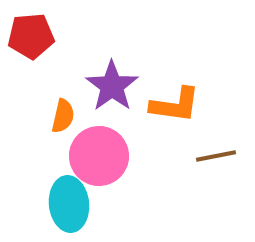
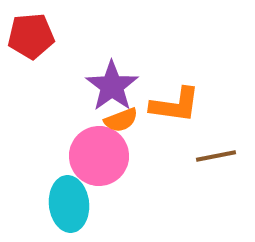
orange semicircle: moved 58 px right, 4 px down; rotated 56 degrees clockwise
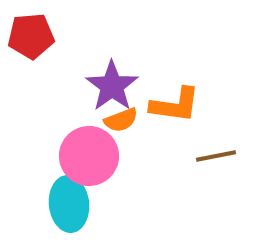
pink circle: moved 10 px left
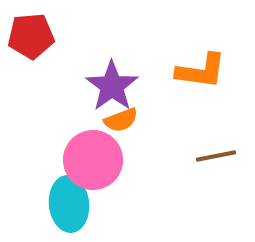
orange L-shape: moved 26 px right, 34 px up
pink circle: moved 4 px right, 4 px down
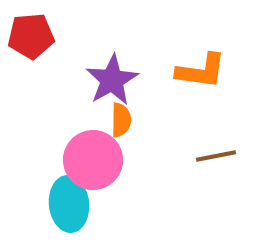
purple star: moved 6 px up; rotated 6 degrees clockwise
orange semicircle: rotated 68 degrees counterclockwise
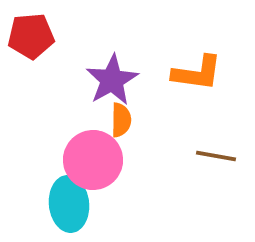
orange L-shape: moved 4 px left, 2 px down
brown line: rotated 21 degrees clockwise
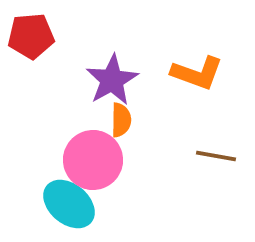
orange L-shape: rotated 12 degrees clockwise
cyan ellipse: rotated 44 degrees counterclockwise
